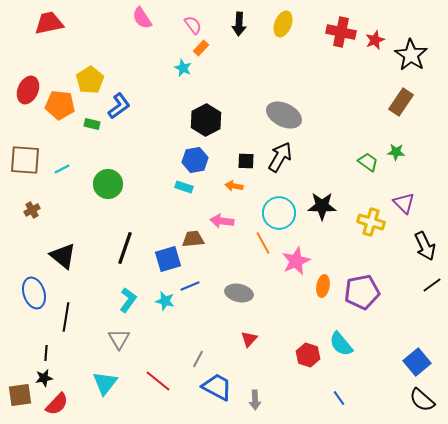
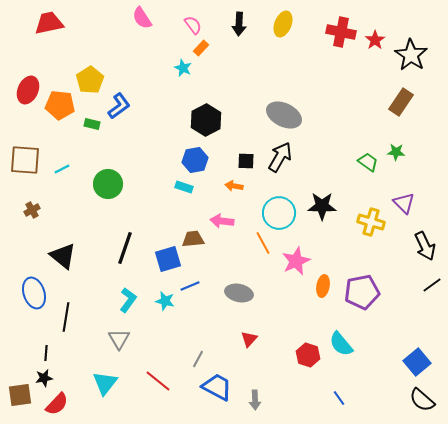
red star at (375, 40): rotated 12 degrees counterclockwise
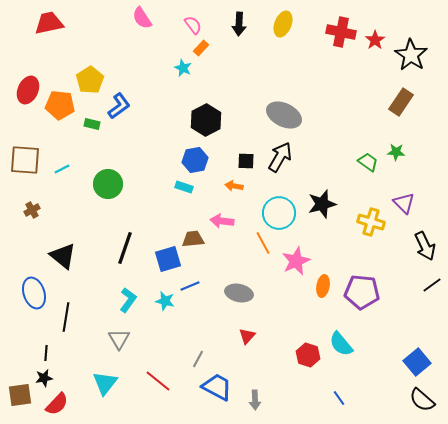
black star at (322, 206): moved 2 px up; rotated 16 degrees counterclockwise
purple pentagon at (362, 292): rotated 16 degrees clockwise
red triangle at (249, 339): moved 2 px left, 3 px up
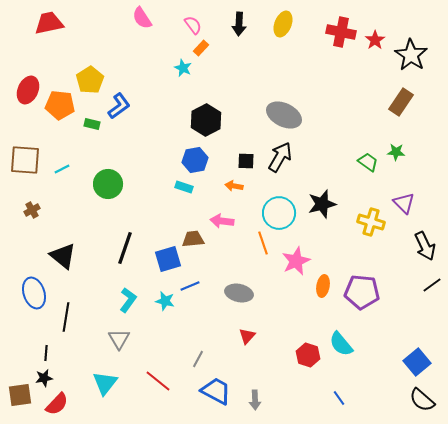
orange line at (263, 243): rotated 10 degrees clockwise
blue trapezoid at (217, 387): moved 1 px left, 4 px down
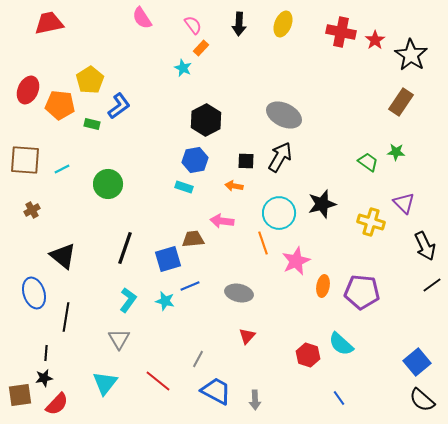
cyan semicircle at (341, 344): rotated 8 degrees counterclockwise
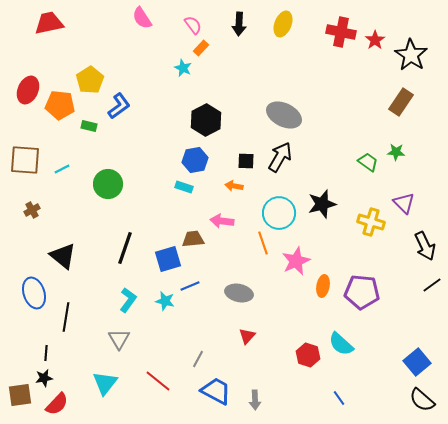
green rectangle at (92, 124): moved 3 px left, 2 px down
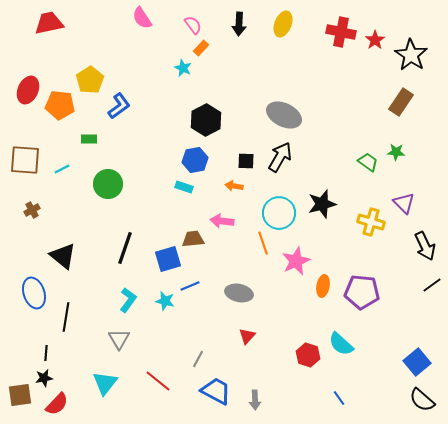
green rectangle at (89, 126): moved 13 px down; rotated 14 degrees counterclockwise
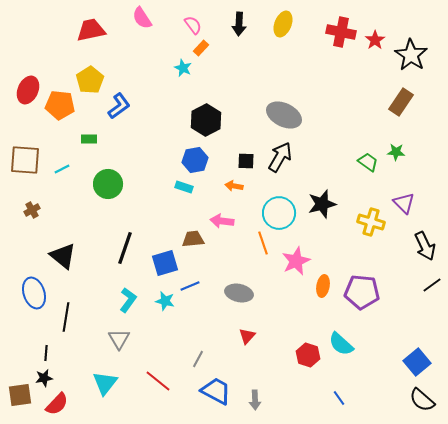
red trapezoid at (49, 23): moved 42 px right, 7 px down
blue square at (168, 259): moved 3 px left, 4 px down
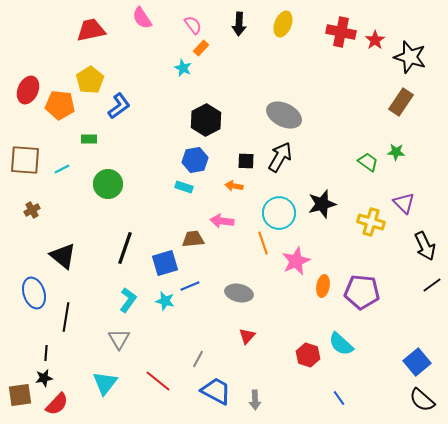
black star at (411, 55): moved 1 px left, 2 px down; rotated 16 degrees counterclockwise
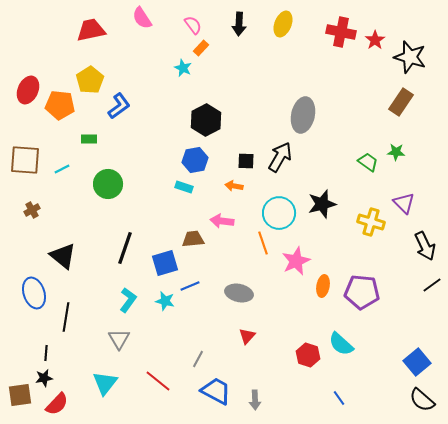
gray ellipse at (284, 115): moved 19 px right; rotated 76 degrees clockwise
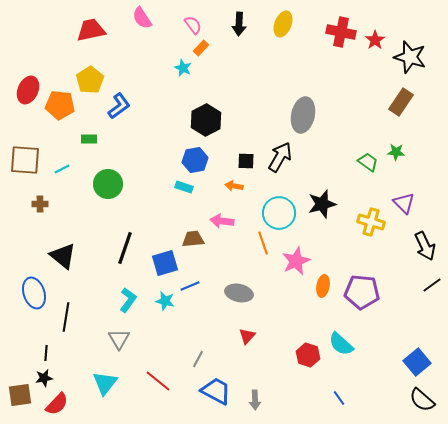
brown cross at (32, 210): moved 8 px right, 6 px up; rotated 28 degrees clockwise
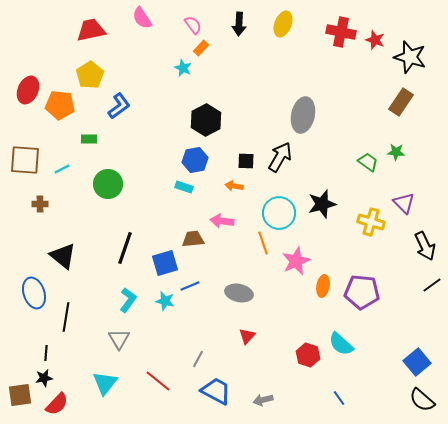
red star at (375, 40): rotated 18 degrees counterclockwise
yellow pentagon at (90, 80): moved 5 px up
gray arrow at (255, 400): moved 8 px right; rotated 78 degrees clockwise
